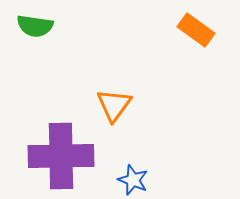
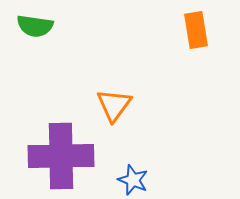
orange rectangle: rotated 45 degrees clockwise
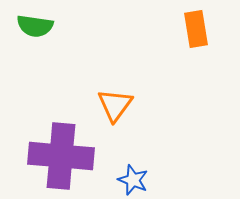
orange rectangle: moved 1 px up
orange triangle: moved 1 px right
purple cross: rotated 6 degrees clockwise
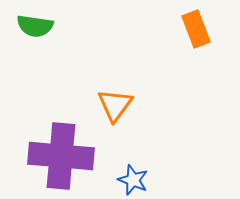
orange rectangle: rotated 12 degrees counterclockwise
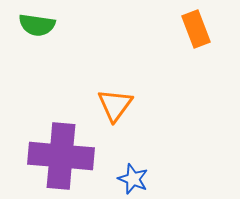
green semicircle: moved 2 px right, 1 px up
blue star: moved 1 px up
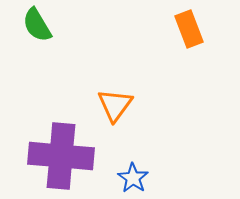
green semicircle: rotated 51 degrees clockwise
orange rectangle: moved 7 px left
blue star: moved 1 px up; rotated 12 degrees clockwise
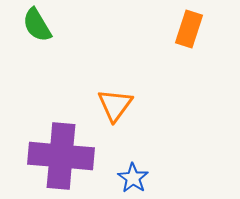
orange rectangle: rotated 39 degrees clockwise
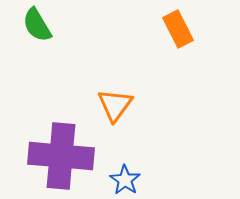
orange rectangle: moved 11 px left; rotated 45 degrees counterclockwise
blue star: moved 8 px left, 2 px down
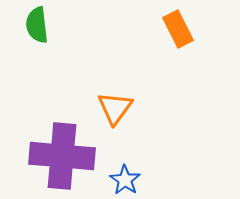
green semicircle: rotated 24 degrees clockwise
orange triangle: moved 3 px down
purple cross: moved 1 px right
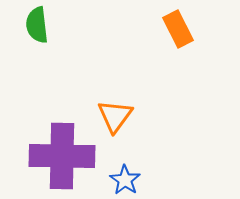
orange triangle: moved 8 px down
purple cross: rotated 4 degrees counterclockwise
